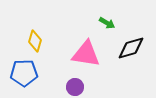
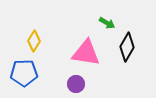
yellow diamond: moved 1 px left; rotated 15 degrees clockwise
black diamond: moved 4 px left, 1 px up; rotated 44 degrees counterclockwise
pink triangle: moved 1 px up
purple circle: moved 1 px right, 3 px up
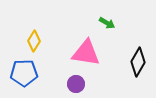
black diamond: moved 11 px right, 15 px down
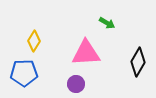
pink triangle: rotated 12 degrees counterclockwise
